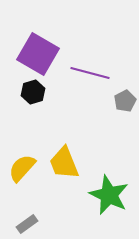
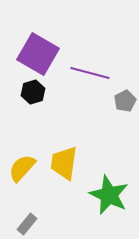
yellow trapezoid: rotated 30 degrees clockwise
gray rectangle: rotated 15 degrees counterclockwise
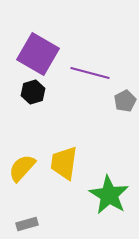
green star: rotated 6 degrees clockwise
gray rectangle: rotated 35 degrees clockwise
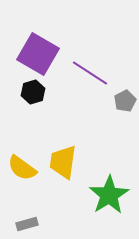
purple line: rotated 18 degrees clockwise
yellow trapezoid: moved 1 px left, 1 px up
yellow semicircle: rotated 96 degrees counterclockwise
green star: rotated 9 degrees clockwise
